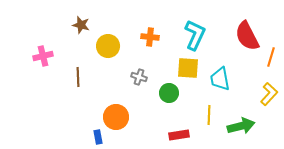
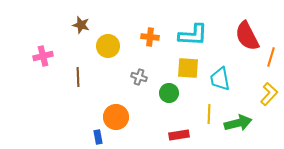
cyan L-shape: moved 2 px left; rotated 68 degrees clockwise
yellow line: moved 1 px up
green arrow: moved 3 px left, 3 px up
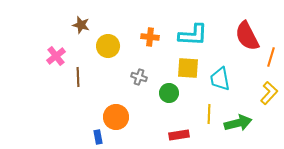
pink cross: moved 13 px right; rotated 24 degrees counterclockwise
yellow L-shape: moved 1 px up
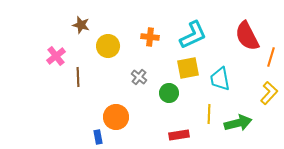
cyan L-shape: rotated 28 degrees counterclockwise
yellow square: rotated 15 degrees counterclockwise
gray cross: rotated 21 degrees clockwise
